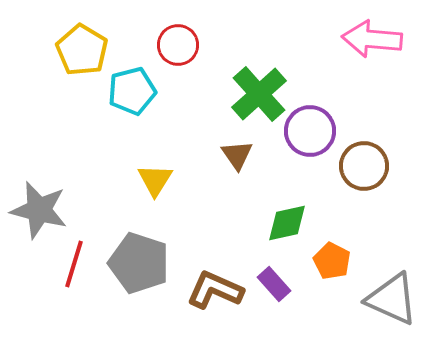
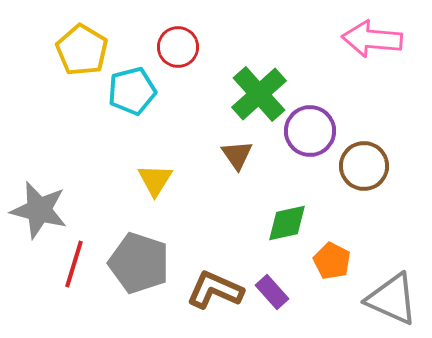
red circle: moved 2 px down
purple rectangle: moved 2 px left, 8 px down
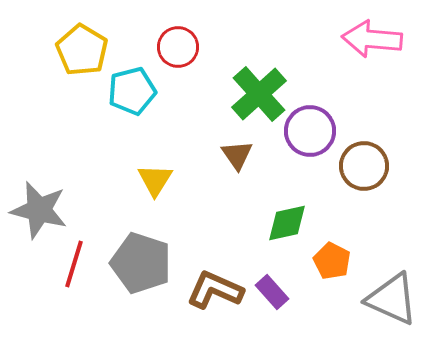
gray pentagon: moved 2 px right
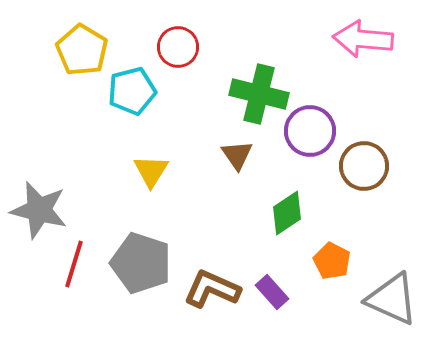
pink arrow: moved 9 px left
green cross: rotated 34 degrees counterclockwise
yellow triangle: moved 4 px left, 9 px up
green diamond: moved 10 px up; rotated 21 degrees counterclockwise
brown L-shape: moved 3 px left, 1 px up
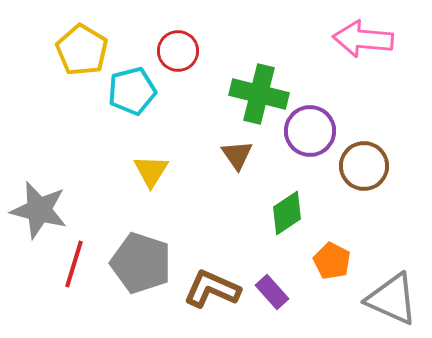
red circle: moved 4 px down
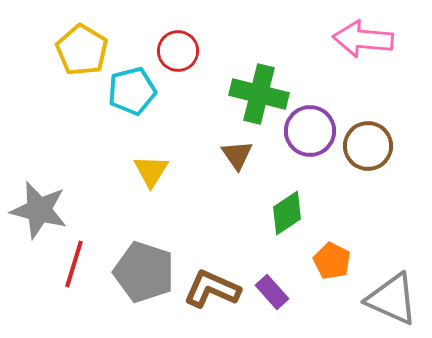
brown circle: moved 4 px right, 20 px up
gray pentagon: moved 3 px right, 9 px down
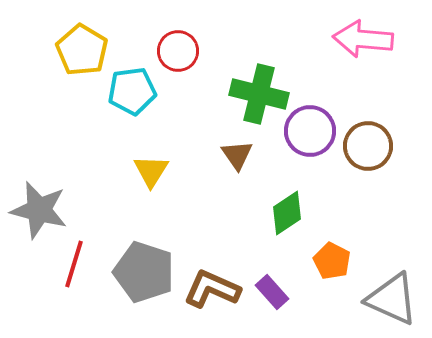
cyan pentagon: rotated 6 degrees clockwise
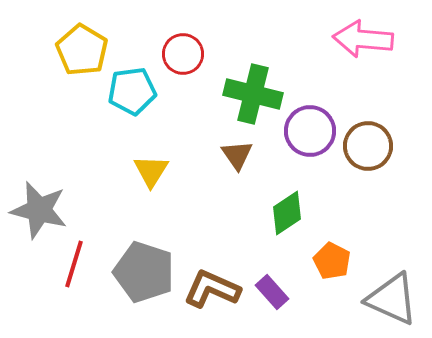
red circle: moved 5 px right, 3 px down
green cross: moved 6 px left
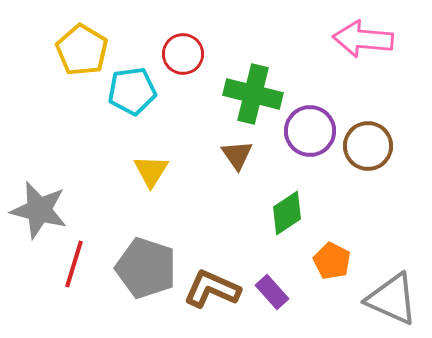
gray pentagon: moved 2 px right, 4 px up
